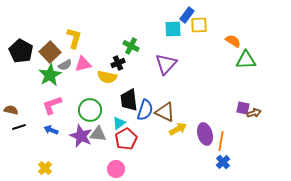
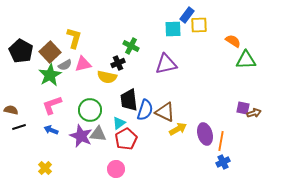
purple triangle: rotated 35 degrees clockwise
blue cross: rotated 16 degrees clockwise
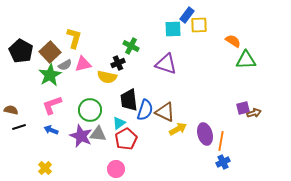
purple triangle: rotated 30 degrees clockwise
purple square: rotated 24 degrees counterclockwise
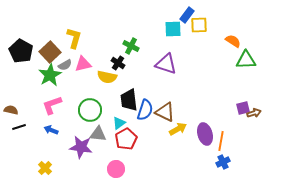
black cross: rotated 32 degrees counterclockwise
purple star: moved 11 px down; rotated 15 degrees counterclockwise
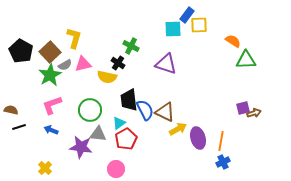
blue semicircle: rotated 45 degrees counterclockwise
purple ellipse: moved 7 px left, 4 px down
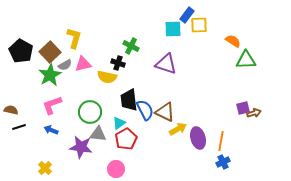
black cross: rotated 16 degrees counterclockwise
green circle: moved 2 px down
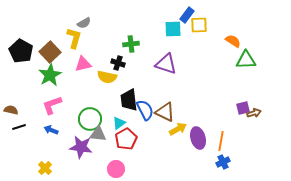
green cross: moved 2 px up; rotated 35 degrees counterclockwise
gray semicircle: moved 19 px right, 42 px up
green circle: moved 7 px down
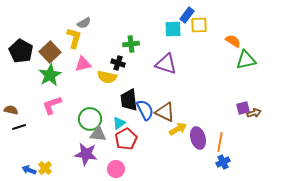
green triangle: rotated 10 degrees counterclockwise
blue arrow: moved 22 px left, 40 px down
orange line: moved 1 px left, 1 px down
purple star: moved 5 px right, 7 px down
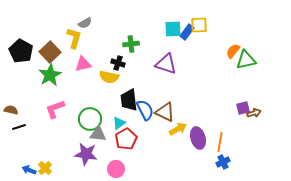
blue rectangle: moved 17 px down
gray semicircle: moved 1 px right
orange semicircle: moved 10 px down; rotated 84 degrees counterclockwise
yellow semicircle: moved 2 px right
pink L-shape: moved 3 px right, 4 px down
